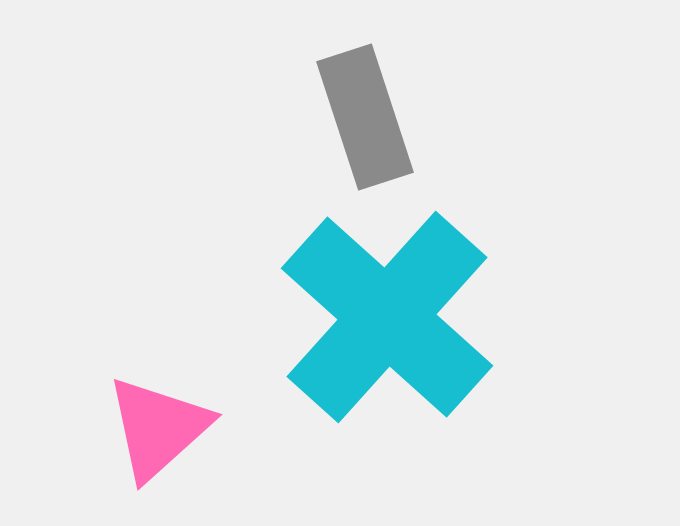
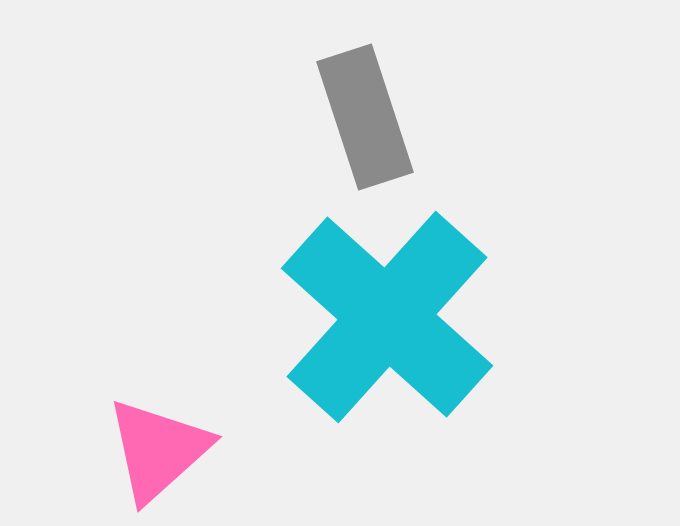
pink triangle: moved 22 px down
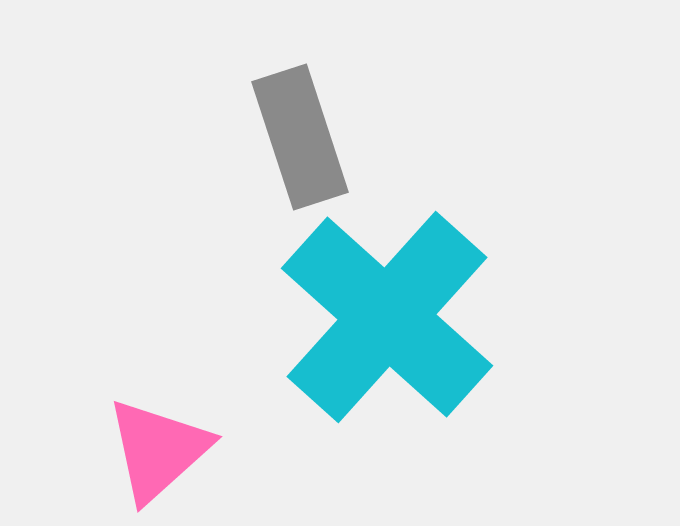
gray rectangle: moved 65 px left, 20 px down
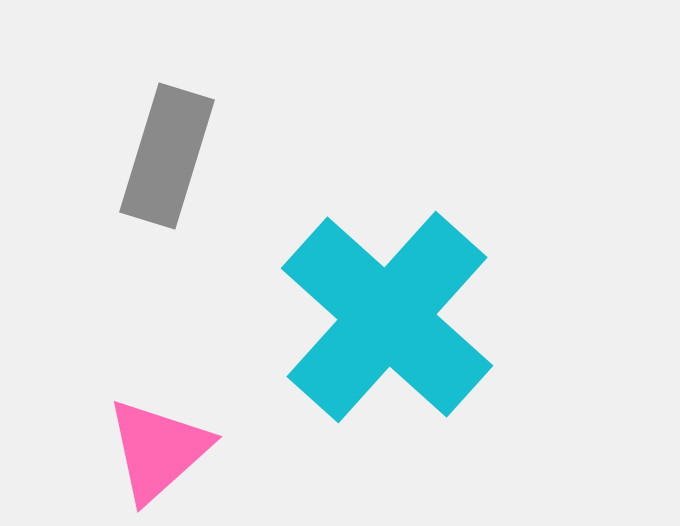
gray rectangle: moved 133 px left, 19 px down; rotated 35 degrees clockwise
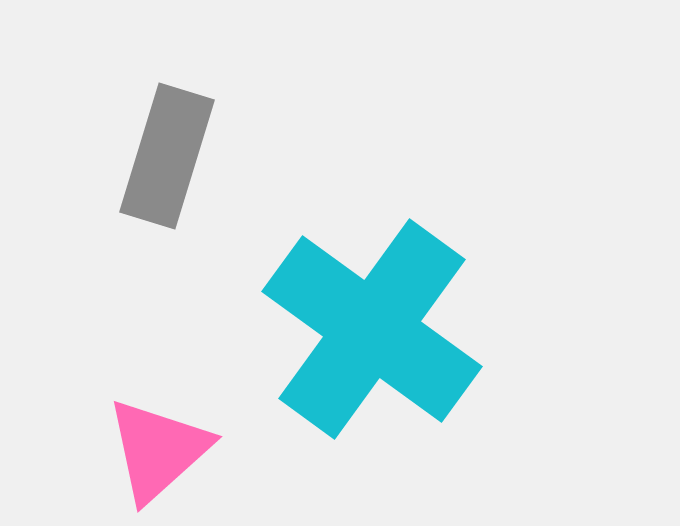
cyan cross: moved 15 px left, 12 px down; rotated 6 degrees counterclockwise
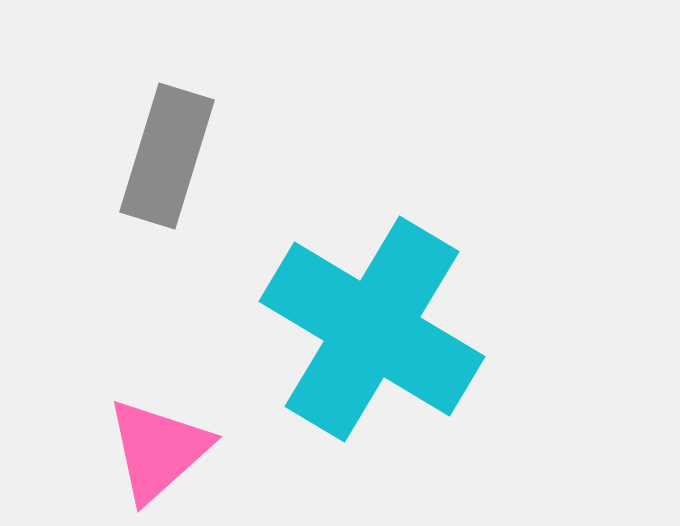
cyan cross: rotated 5 degrees counterclockwise
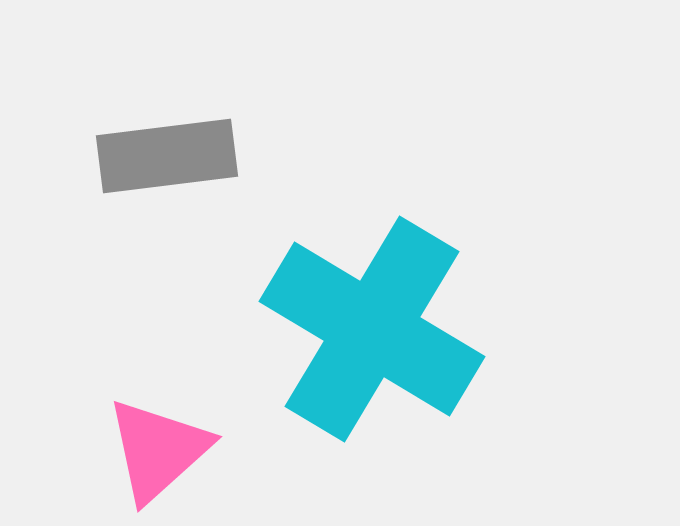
gray rectangle: rotated 66 degrees clockwise
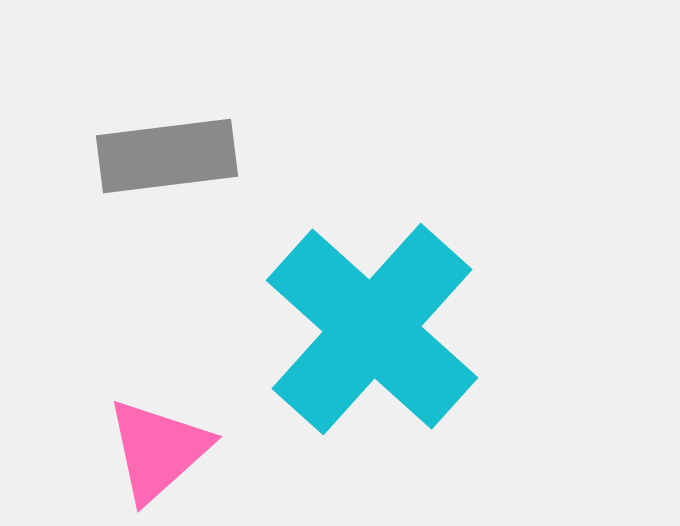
cyan cross: rotated 11 degrees clockwise
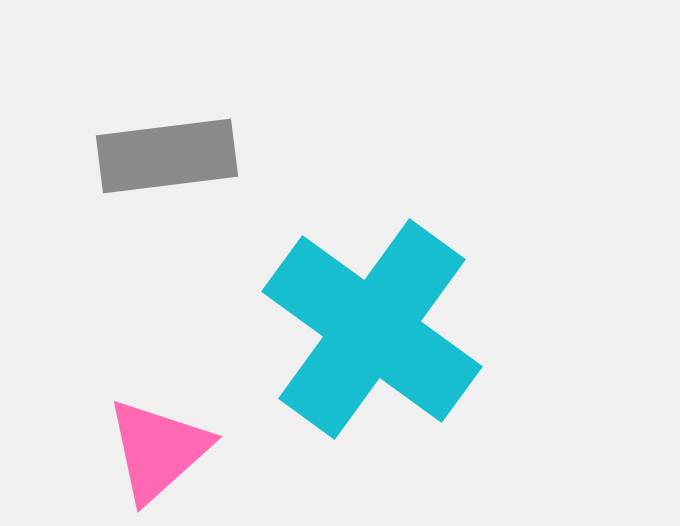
cyan cross: rotated 6 degrees counterclockwise
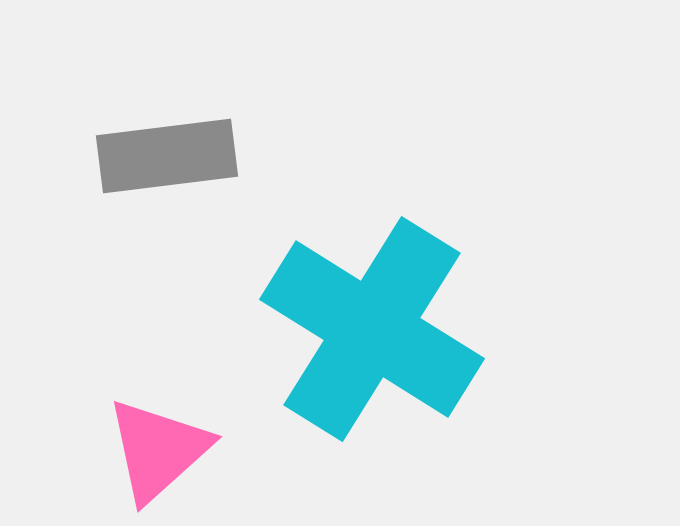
cyan cross: rotated 4 degrees counterclockwise
